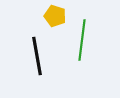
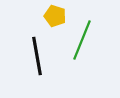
green line: rotated 15 degrees clockwise
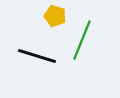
black line: rotated 63 degrees counterclockwise
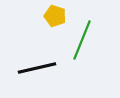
black line: moved 12 px down; rotated 30 degrees counterclockwise
